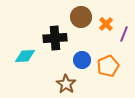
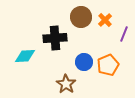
orange cross: moved 1 px left, 4 px up
blue circle: moved 2 px right, 2 px down
orange pentagon: moved 1 px up
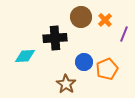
orange pentagon: moved 1 px left, 4 px down
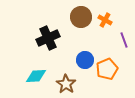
orange cross: rotated 16 degrees counterclockwise
purple line: moved 6 px down; rotated 42 degrees counterclockwise
black cross: moved 7 px left; rotated 20 degrees counterclockwise
cyan diamond: moved 11 px right, 20 px down
blue circle: moved 1 px right, 2 px up
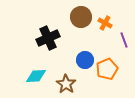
orange cross: moved 3 px down
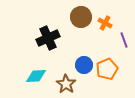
blue circle: moved 1 px left, 5 px down
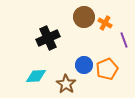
brown circle: moved 3 px right
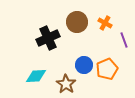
brown circle: moved 7 px left, 5 px down
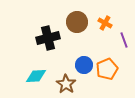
black cross: rotated 10 degrees clockwise
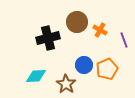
orange cross: moved 5 px left, 7 px down
